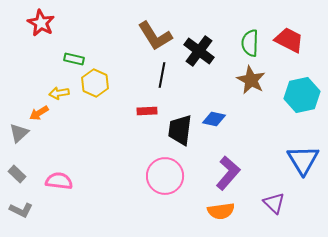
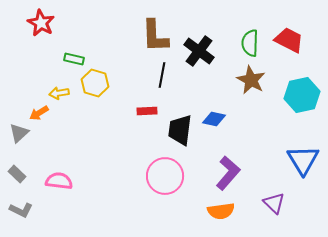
brown L-shape: rotated 30 degrees clockwise
yellow hexagon: rotated 8 degrees counterclockwise
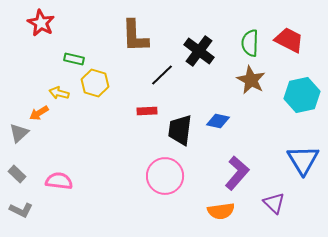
brown L-shape: moved 20 px left
black line: rotated 35 degrees clockwise
yellow arrow: rotated 24 degrees clockwise
blue diamond: moved 4 px right, 2 px down
purple L-shape: moved 9 px right
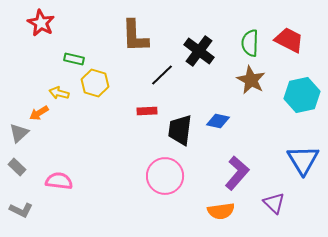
gray rectangle: moved 7 px up
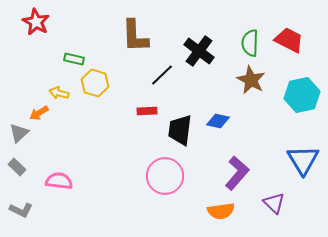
red star: moved 5 px left, 1 px up
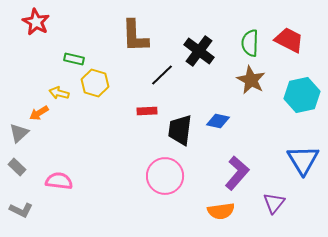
purple triangle: rotated 25 degrees clockwise
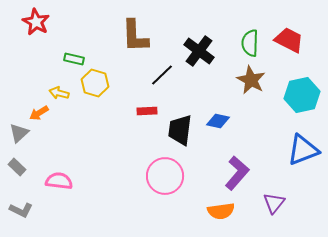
blue triangle: moved 10 px up; rotated 40 degrees clockwise
